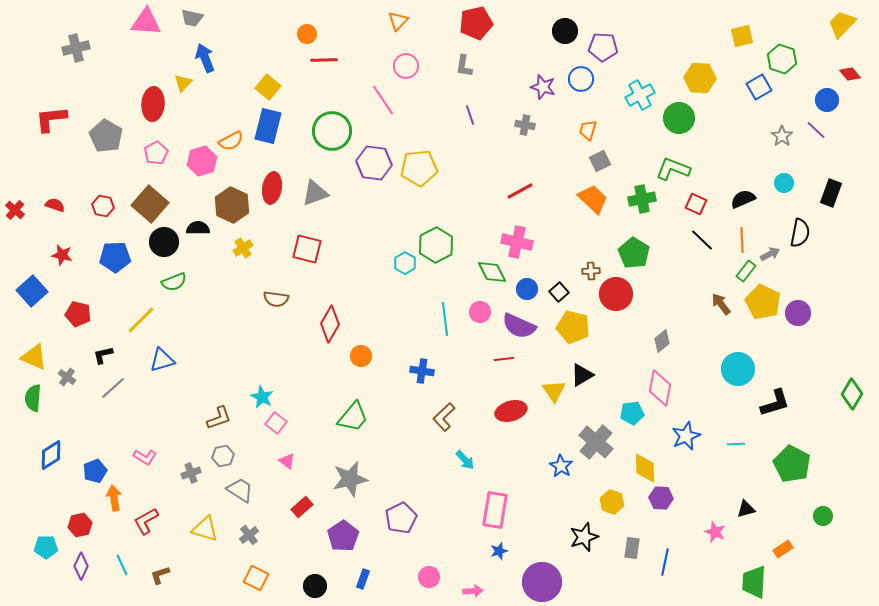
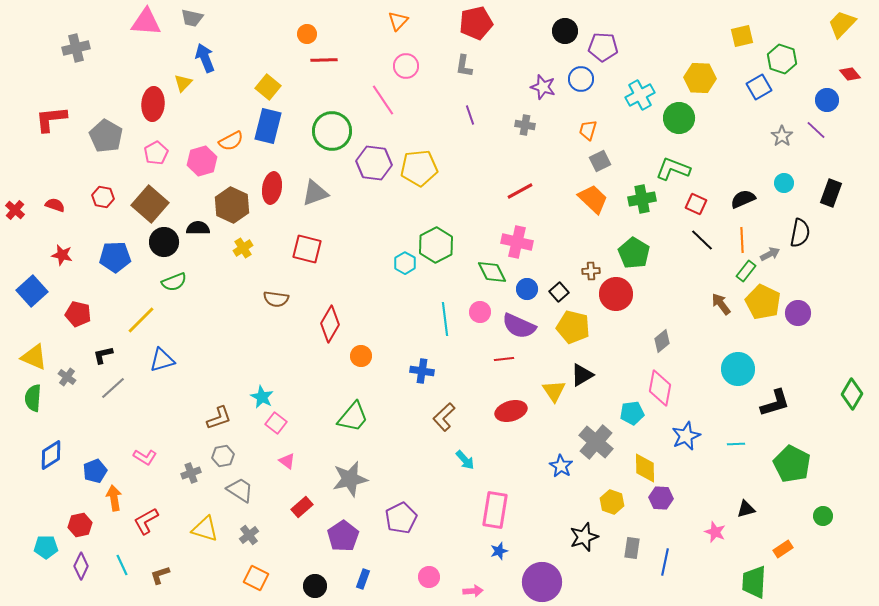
red hexagon at (103, 206): moved 9 px up
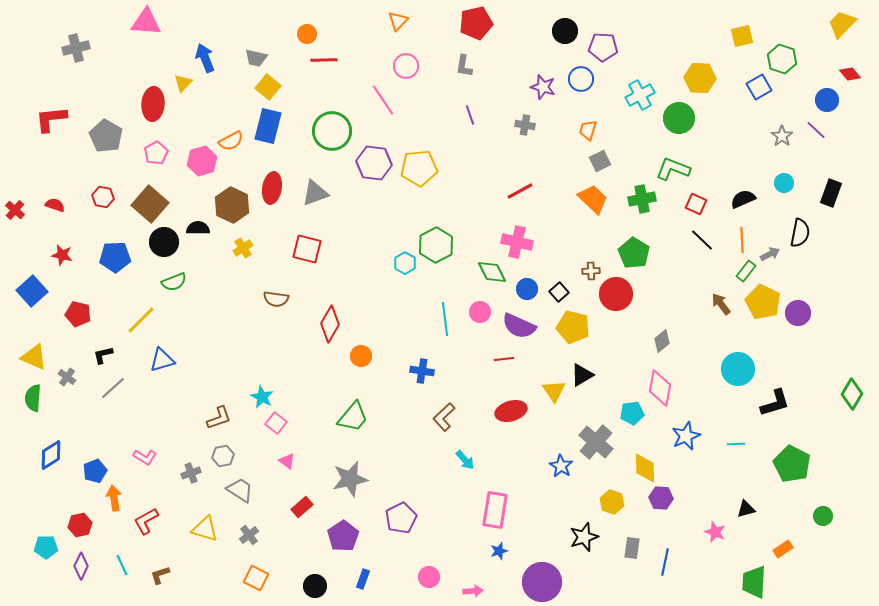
gray trapezoid at (192, 18): moved 64 px right, 40 px down
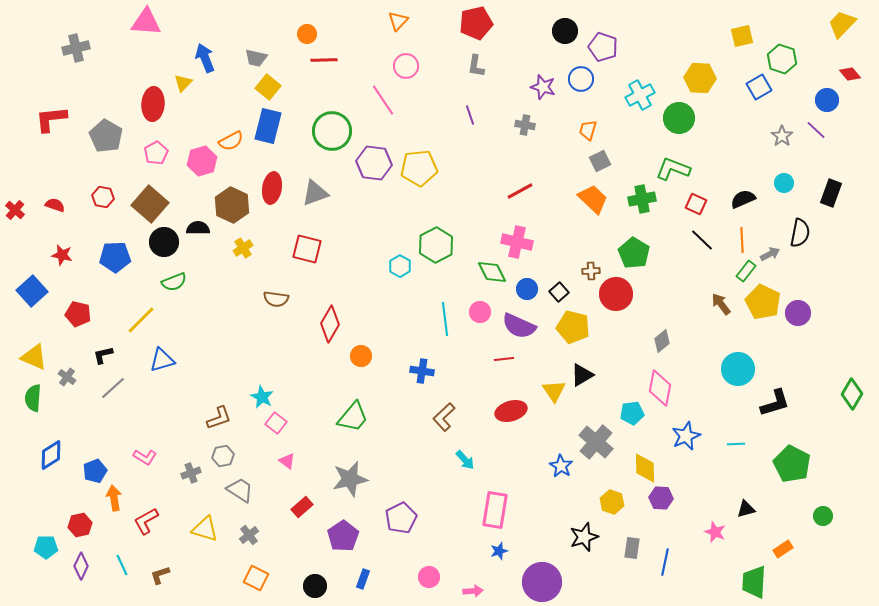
purple pentagon at (603, 47): rotated 16 degrees clockwise
gray L-shape at (464, 66): moved 12 px right
cyan hexagon at (405, 263): moved 5 px left, 3 px down
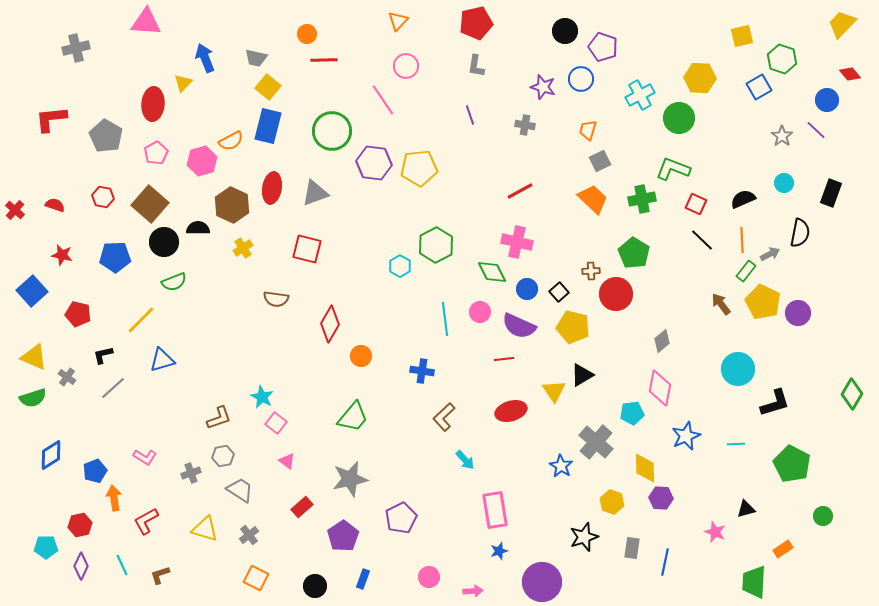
green semicircle at (33, 398): rotated 112 degrees counterclockwise
pink rectangle at (495, 510): rotated 18 degrees counterclockwise
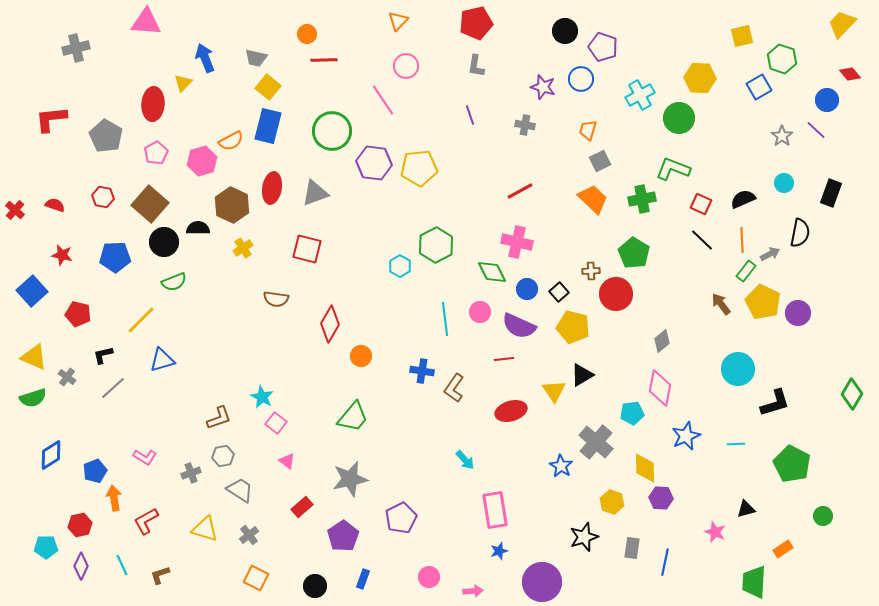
red square at (696, 204): moved 5 px right
brown L-shape at (444, 417): moved 10 px right, 29 px up; rotated 12 degrees counterclockwise
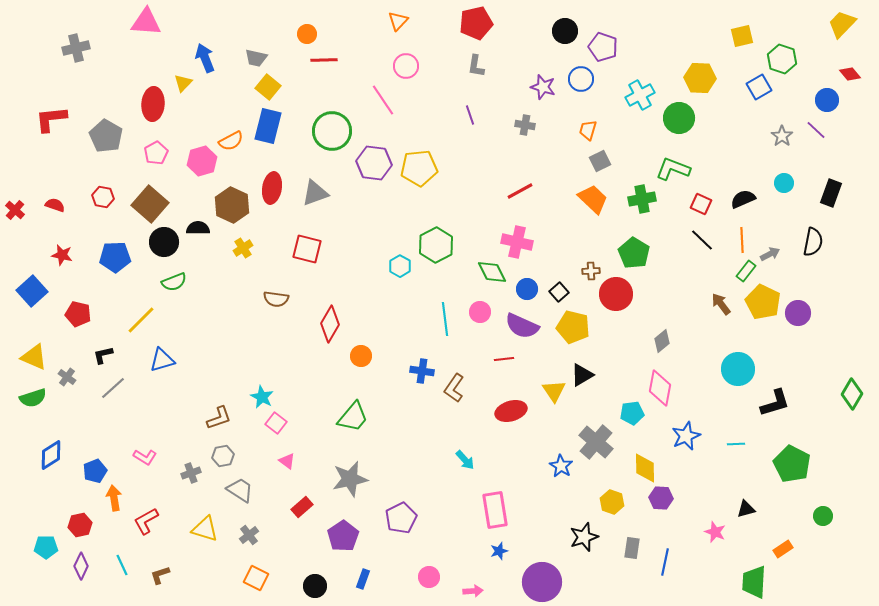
black semicircle at (800, 233): moved 13 px right, 9 px down
purple semicircle at (519, 326): moved 3 px right
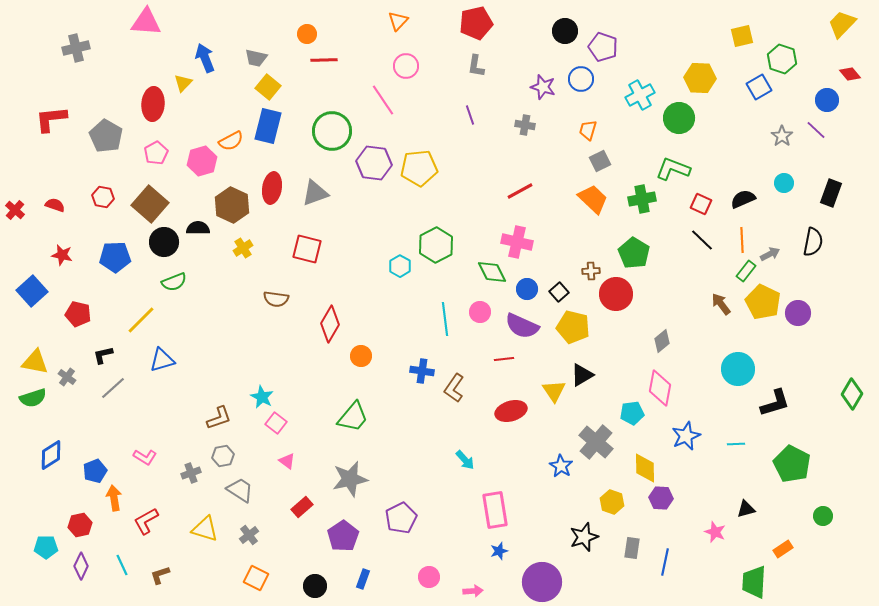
yellow triangle at (34, 357): moved 1 px right, 5 px down; rotated 12 degrees counterclockwise
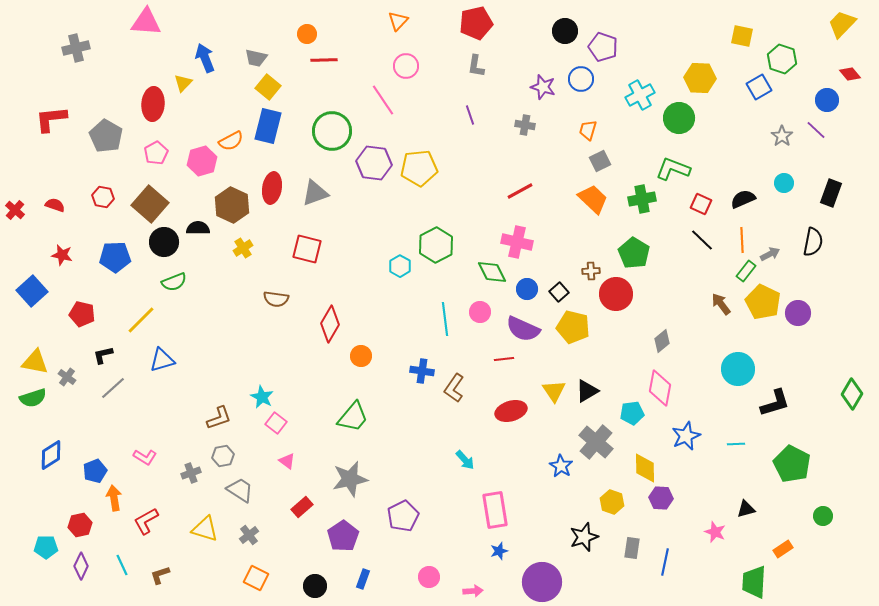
yellow square at (742, 36): rotated 25 degrees clockwise
red pentagon at (78, 314): moved 4 px right
purple semicircle at (522, 326): moved 1 px right, 3 px down
black triangle at (582, 375): moved 5 px right, 16 px down
purple pentagon at (401, 518): moved 2 px right, 2 px up
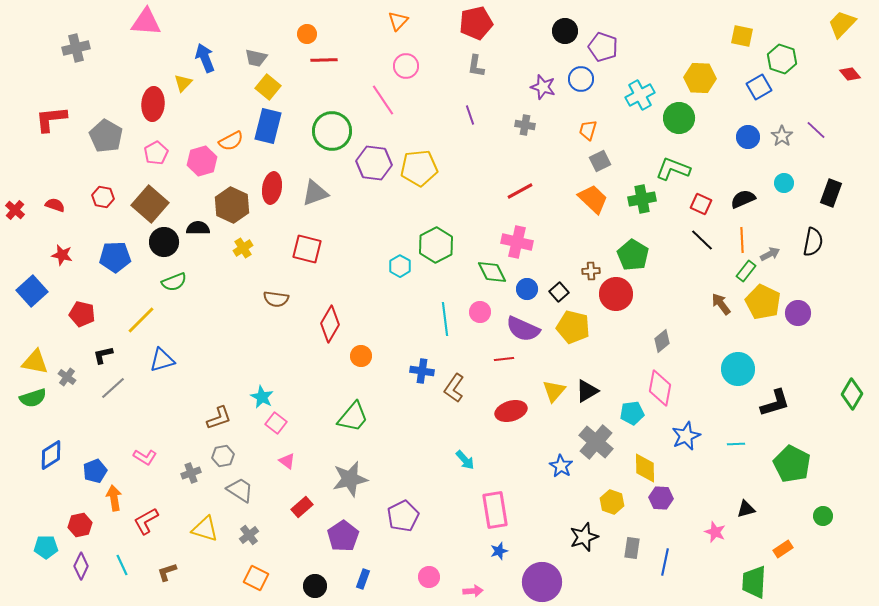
blue circle at (827, 100): moved 79 px left, 37 px down
green pentagon at (634, 253): moved 1 px left, 2 px down
yellow triangle at (554, 391): rotated 15 degrees clockwise
brown L-shape at (160, 575): moved 7 px right, 3 px up
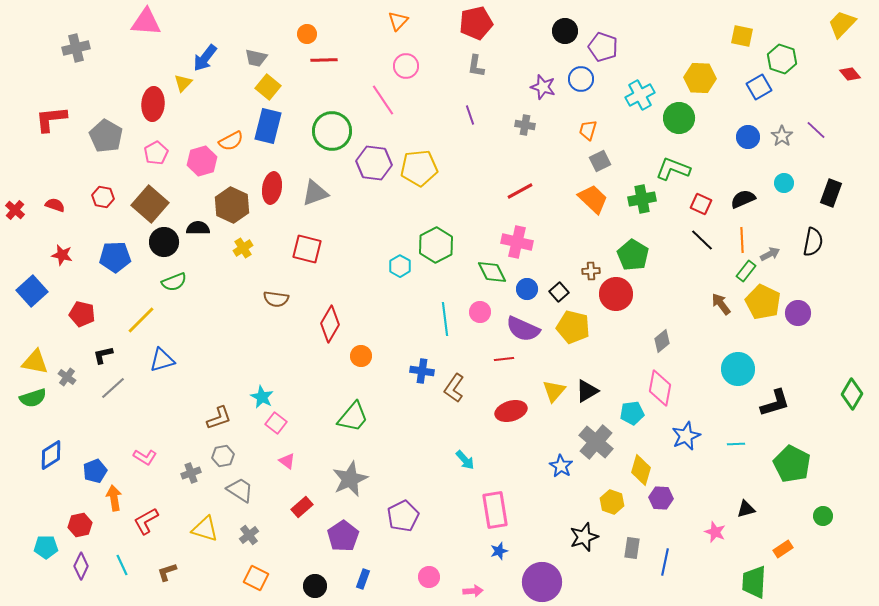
blue arrow at (205, 58): rotated 120 degrees counterclockwise
yellow diamond at (645, 468): moved 4 px left, 2 px down; rotated 16 degrees clockwise
gray star at (350, 479): rotated 12 degrees counterclockwise
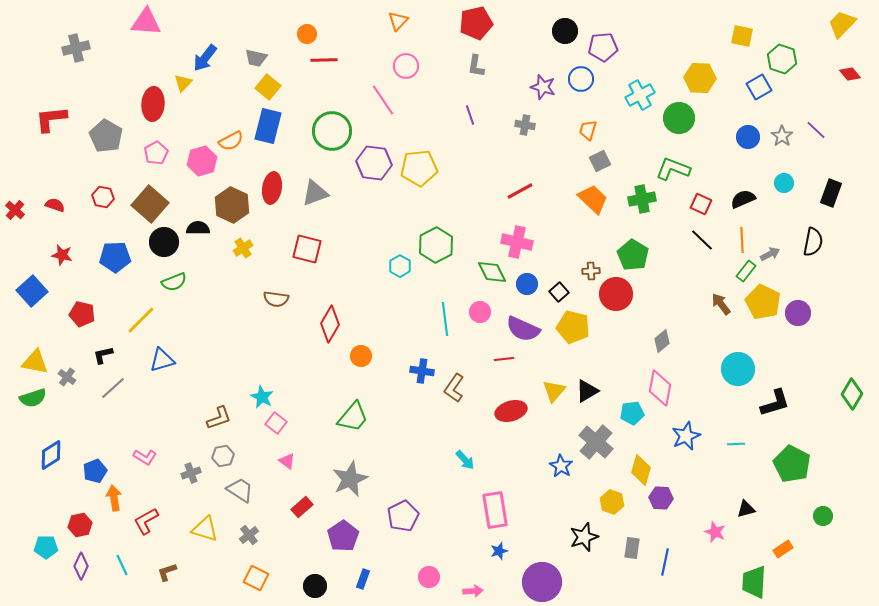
purple pentagon at (603, 47): rotated 24 degrees counterclockwise
blue circle at (527, 289): moved 5 px up
